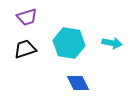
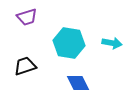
black trapezoid: moved 17 px down
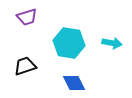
blue diamond: moved 4 px left
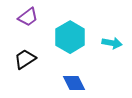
purple trapezoid: moved 1 px right; rotated 20 degrees counterclockwise
cyan hexagon: moved 1 px right, 6 px up; rotated 20 degrees clockwise
black trapezoid: moved 7 px up; rotated 15 degrees counterclockwise
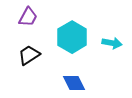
purple trapezoid: rotated 25 degrees counterclockwise
cyan hexagon: moved 2 px right
black trapezoid: moved 4 px right, 4 px up
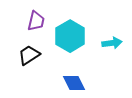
purple trapezoid: moved 8 px right, 4 px down; rotated 15 degrees counterclockwise
cyan hexagon: moved 2 px left, 1 px up
cyan arrow: rotated 18 degrees counterclockwise
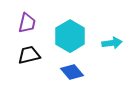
purple trapezoid: moved 9 px left, 2 px down
black trapezoid: rotated 20 degrees clockwise
blue diamond: moved 2 px left, 11 px up; rotated 15 degrees counterclockwise
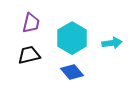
purple trapezoid: moved 4 px right
cyan hexagon: moved 2 px right, 2 px down
